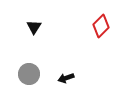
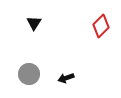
black triangle: moved 4 px up
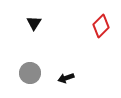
gray circle: moved 1 px right, 1 px up
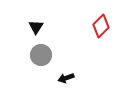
black triangle: moved 2 px right, 4 px down
gray circle: moved 11 px right, 18 px up
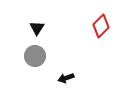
black triangle: moved 1 px right, 1 px down
gray circle: moved 6 px left, 1 px down
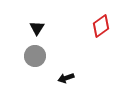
red diamond: rotated 10 degrees clockwise
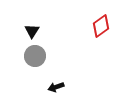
black triangle: moved 5 px left, 3 px down
black arrow: moved 10 px left, 9 px down
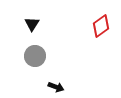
black triangle: moved 7 px up
black arrow: rotated 140 degrees counterclockwise
